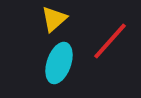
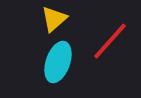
cyan ellipse: moved 1 px left, 1 px up
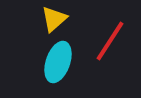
red line: rotated 9 degrees counterclockwise
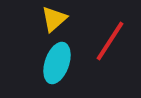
cyan ellipse: moved 1 px left, 1 px down
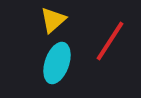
yellow triangle: moved 1 px left, 1 px down
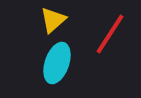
red line: moved 7 px up
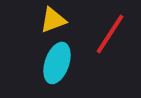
yellow triangle: rotated 20 degrees clockwise
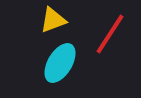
cyan ellipse: moved 3 px right; rotated 12 degrees clockwise
